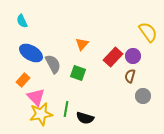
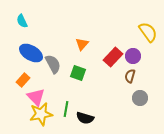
gray circle: moved 3 px left, 2 px down
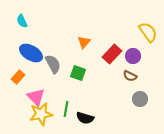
orange triangle: moved 2 px right, 2 px up
red rectangle: moved 1 px left, 3 px up
brown semicircle: rotated 80 degrees counterclockwise
orange rectangle: moved 5 px left, 3 px up
gray circle: moved 1 px down
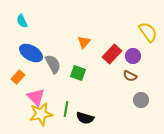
gray circle: moved 1 px right, 1 px down
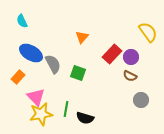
orange triangle: moved 2 px left, 5 px up
purple circle: moved 2 px left, 1 px down
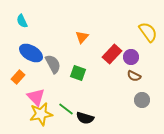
brown semicircle: moved 4 px right
gray circle: moved 1 px right
green line: rotated 63 degrees counterclockwise
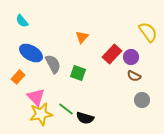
cyan semicircle: rotated 16 degrees counterclockwise
